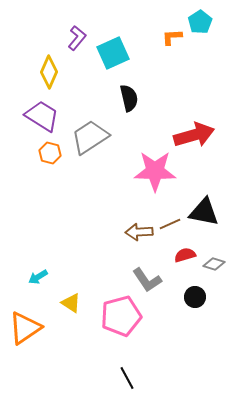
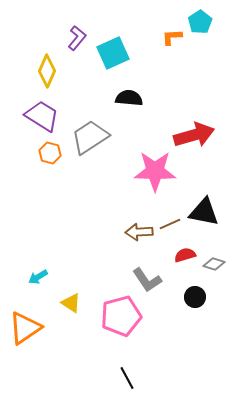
yellow diamond: moved 2 px left, 1 px up
black semicircle: rotated 72 degrees counterclockwise
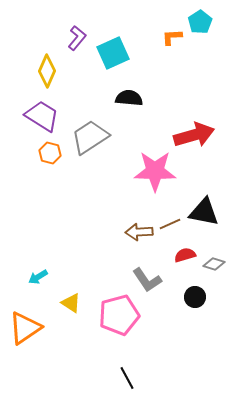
pink pentagon: moved 2 px left, 1 px up
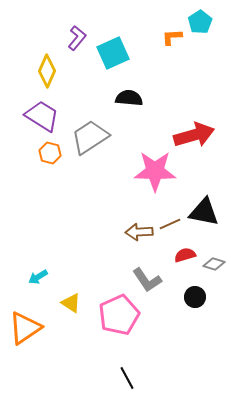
pink pentagon: rotated 9 degrees counterclockwise
